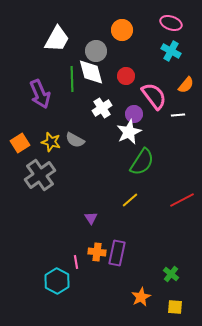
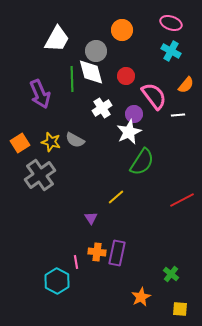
yellow line: moved 14 px left, 3 px up
yellow square: moved 5 px right, 2 px down
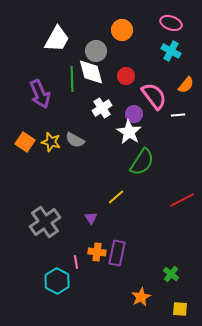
white star: rotated 15 degrees counterclockwise
orange square: moved 5 px right, 1 px up; rotated 24 degrees counterclockwise
gray cross: moved 5 px right, 47 px down
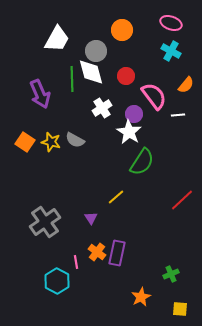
red line: rotated 15 degrees counterclockwise
orange cross: rotated 30 degrees clockwise
green cross: rotated 28 degrees clockwise
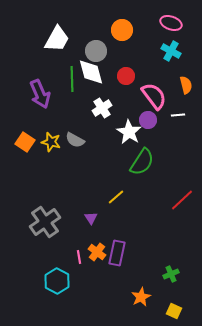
orange semicircle: rotated 54 degrees counterclockwise
purple circle: moved 14 px right, 6 px down
pink line: moved 3 px right, 5 px up
yellow square: moved 6 px left, 2 px down; rotated 21 degrees clockwise
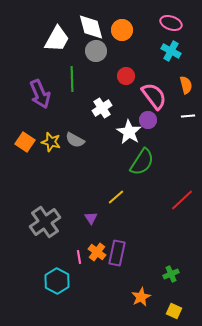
white diamond: moved 45 px up
white line: moved 10 px right, 1 px down
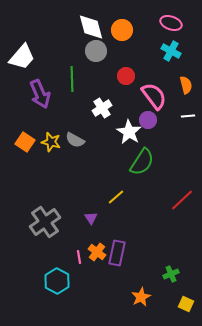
white trapezoid: moved 35 px left, 18 px down; rotated 12 degrees clockwise
yellow square: moved 12 px right, 7 px up
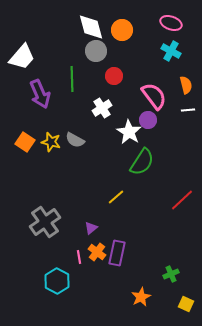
red circle: moved 12 px left
white line: moved 6 px up
purple triangle: moved 10 px down; rotated 24 degrees clockwise
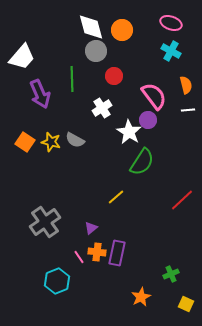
orange cross: rotated 30 degrees counterclockwise
pink line: rotated 24 degrees counterclockwise
cyan hexagon: rotated 10 degrees clockwise
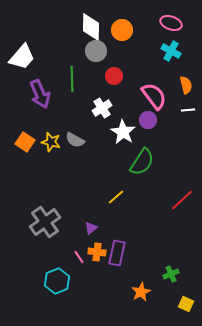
white diamond: rotated 16 degrees clockwise
white star: moved 6 px left
orange star: moved 5 px up
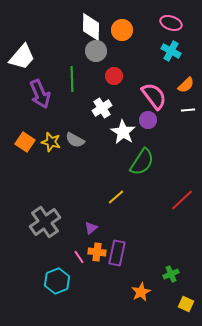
orange semicircle: rotated 60 degrees clockwise
